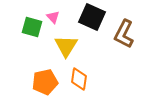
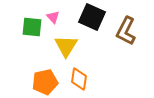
green square: rotated 10 degrees counterclockwise
brown L-shape: moved 2 px right, 3 px up
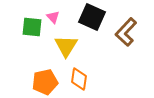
brown L-shape: moved 1 px down; rotated 16 degrees clockwise
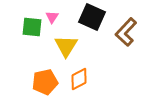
pink triangle: moved 1 px left; rotated 16 degrees clockwise
orange diamond: rotated 55 degrees clockwise
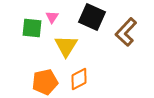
green square: moved 1 px down
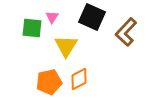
orange pentagon: moved 4 px right
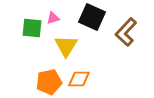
pink triangle: moved 1 px right, 1 px down; rotated 40 degrees clockwise
orange diamond: rotated 25 degrees clockwise
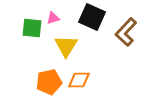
orange diamond: moved 1 px down
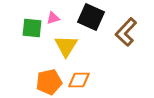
black square: moved 1 px left
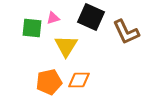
brown L-shape: rotated 68 degrees counterclockwise
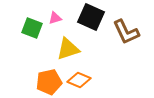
pink triangle: moved 2 px right
green square: rotated 15 degrees clockwise
yellow triangle: moved 2 px right, 3 px down; rotated 40 degrees clockwise
orange diamond: rotated 25 degrees clockwise
